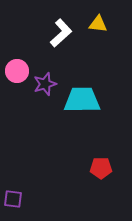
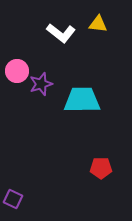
white L-shape: rotated 80 degrees clockwise
purple star: moved 4 px left
purple square: rotated 18 degrees clockwise
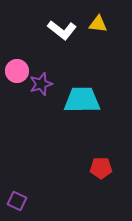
white L-shape: moved 1 px right, 3 px up
purple square: moved 4 px right, 2 px down
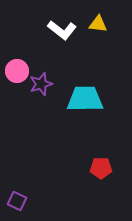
cyan trapezoid: moved 3 px right, 1 px up
